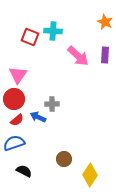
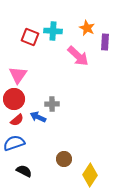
orange star: moved 18 px left, 6 px down
purple rectangle: moved 13 px up
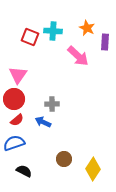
blue arrow: moved 5 px right, 5 px down
yellow diamond: moved 3 px right, 6 px up
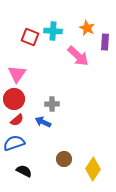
pink triangle: moved 1 px left, 1 px up
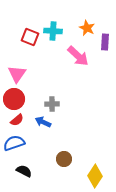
yellow diamond: moved 2 px right, 7 px down
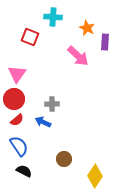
cyan cross: moved 14 px up
blue semicircle: moved 5 px right, 3 px down; rotated 75 degrees clockwise
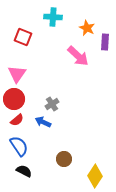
red square: moved 7 px left
gray cross: rotated 32 degrees counterclockwise
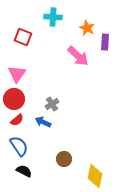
yellow diamond: rotated 20 degrees counterclockwise
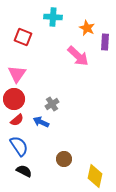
blue arrow: moved 2 px left
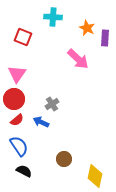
purple rectangle: moved 4 px up
pink arrow: moved 3 px down
